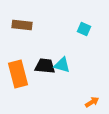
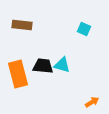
black trapezoid: moved 2 px left
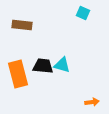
cyan square: moved 1 px left, 16 px up
orange arrow: rotated 24 degrees clockwise
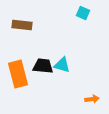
orange arrow: moved 3 px up
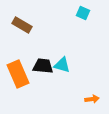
brown rectangle: rotated 24 degrees clockwise
orange rectangle: rotated 8 degrees counterclockwise
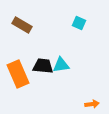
cyan square: moved 4 px left, 10 px down
cyan triangle: moved 1 px left; rotated 24 degrees counterclockwise
orange arrow: moved 5 px down
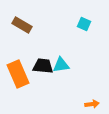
cyan square: moved 5 px right, 1 px down
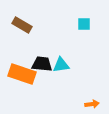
cyan square: rotated 24 degrees counterclockwise
black trapezoid: moved 1 px left, 2 px up
orange rectangle: moved 4 px right; rotated 48 degrees counterclockwise
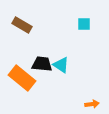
cyan triangle: rotated 42 degrees clockwise
orange rectangle: moved 4 px down; rotated 20 degrees clockwise
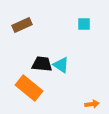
brown rectangle: rotated 54 degrees counterclockwise
orange rectangle: moved 7 px right, 10 px down
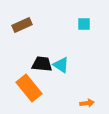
orange rectangle: rotated 12 degrees clockwise
orange arrow: moved 5 px left, 1 px up
